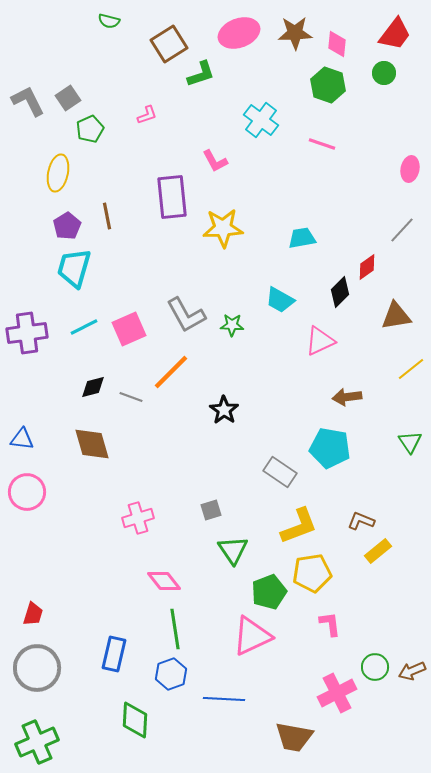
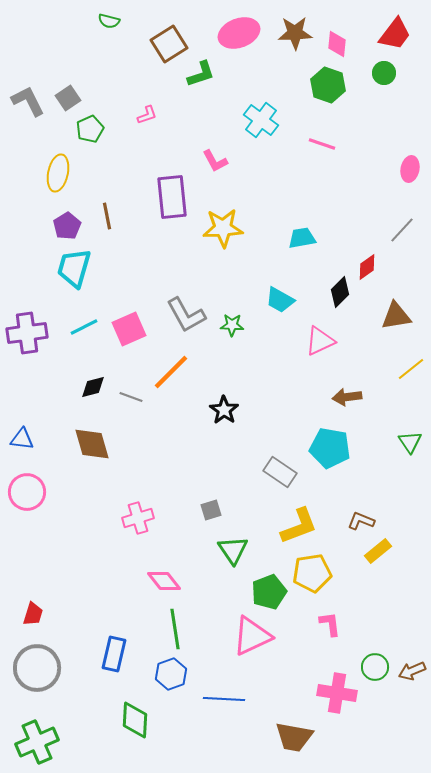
pink cross at (337, 693): rotated 36 degrees clockwise
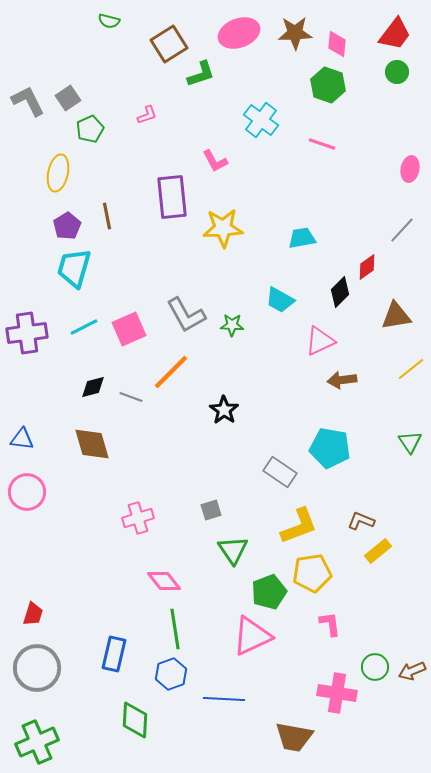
green circle at (384, 73): moved 13 px right, 1 px up
brown arrow at (347, 397): moved 5 px left, 17 px up
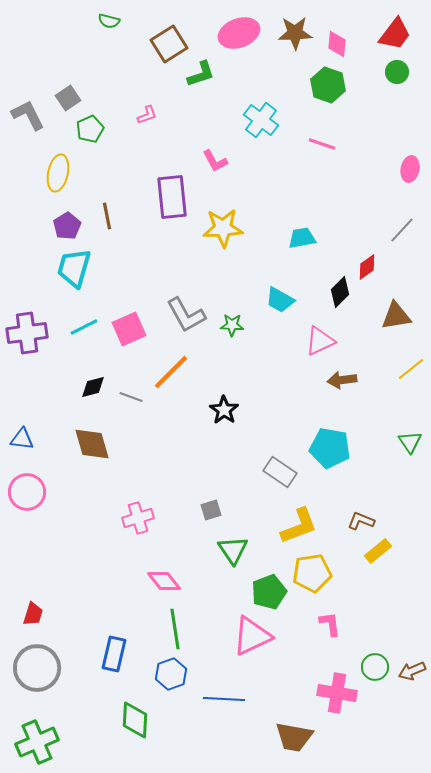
gray L-shape at (28, 101): moved 14 px down
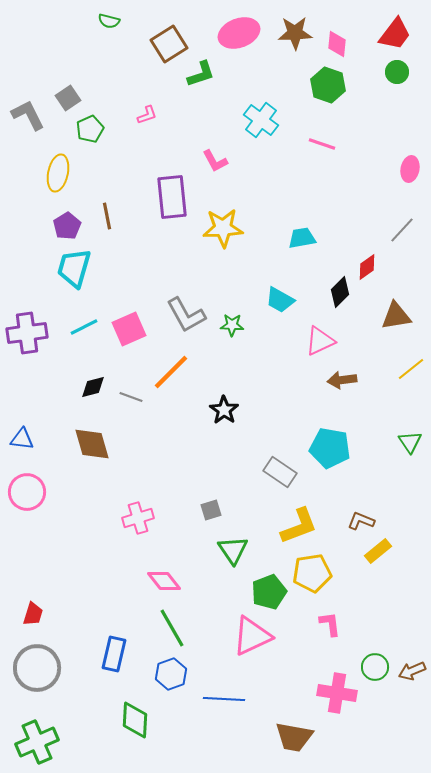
green line at (175, 629): moved 3 px left, 1 px up; rotated 21 degrees counterclockwise
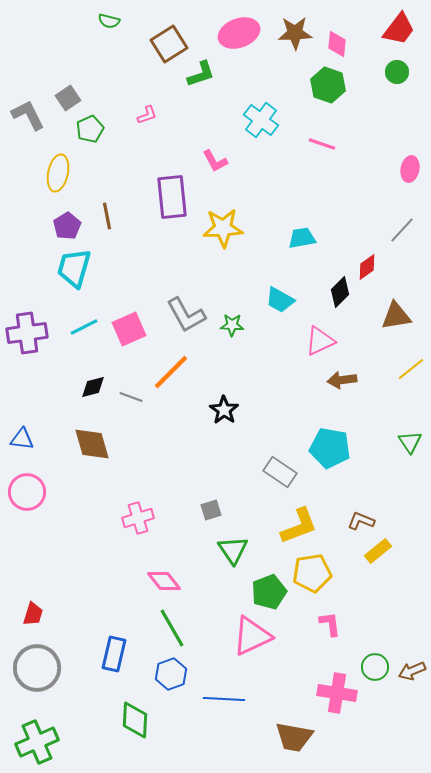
red trapezoid at (395, 34): moved 4 px right, 5 px up
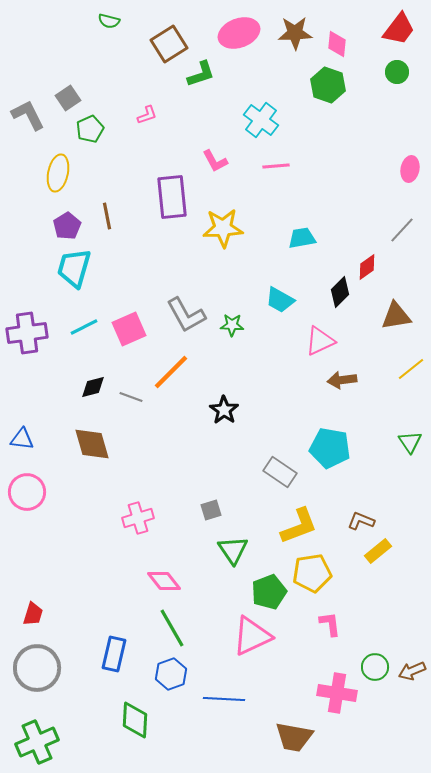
pink line at (322, 144): moved 46 px left, 22 px down; rotated 24 degrees counterclockwise
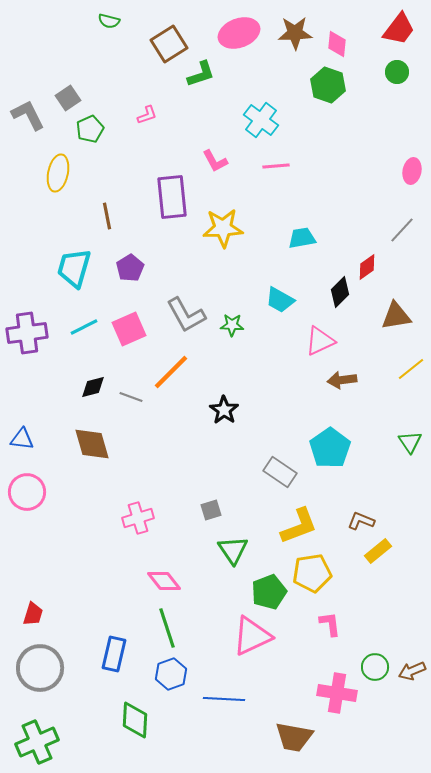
pink ellipse at (410, 169): moved 2 px right, 2 px down
purple pentagon at (67, 226): moved 63 px right, 42 px down
cyan pentagon at (330, 448): rotated 27 degrees clockwise
green line at (172, 628): moved 5 px left; rotated 12 degrees clockwise
gray circle at (37, 668): moved 3 px right
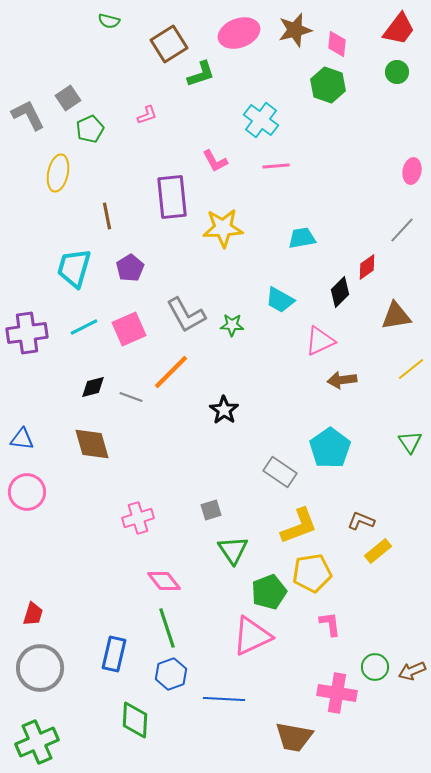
brown star at (295, 33): moved 3 px up; rotated 12 degrees counterclockwise
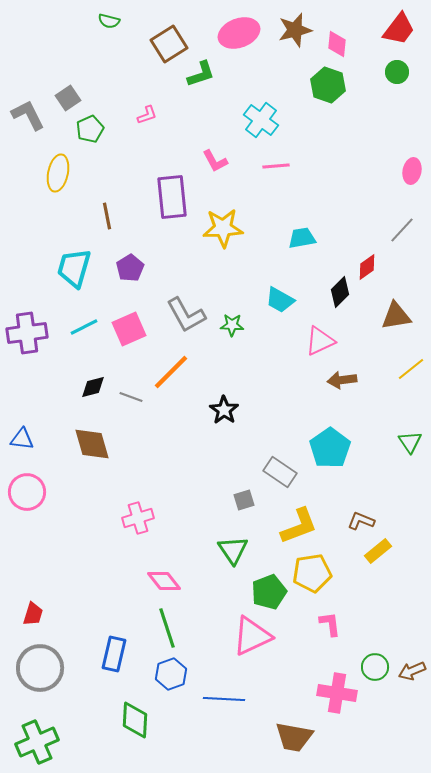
gray square at (211, 510): moved 33 px right, 10 px up
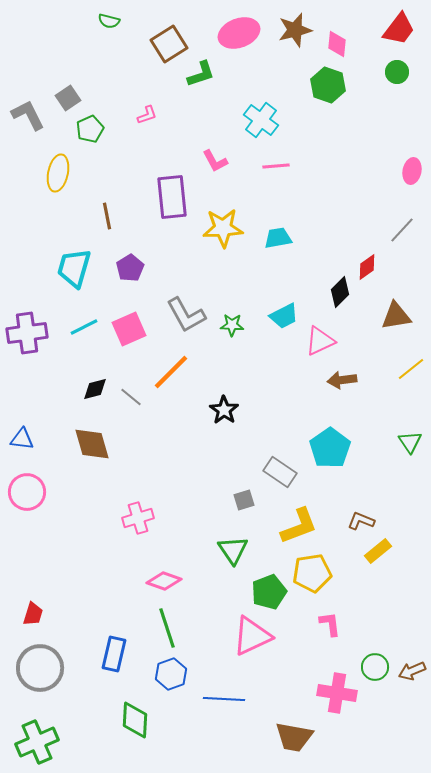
cyan trapezoid at (302, 238): moved 24 px left
cyan trapezoid at (280, 300): moved 4 px right, 16 px down; rotated 56 degrees counterclockwise
black diamond at (93, 387): moved 2 px right, 2 px down
gray line at (131, 397): rotated 20 degrees clockwise
pink diamond at (164, 581): rotated 32 degrees counterclockwise
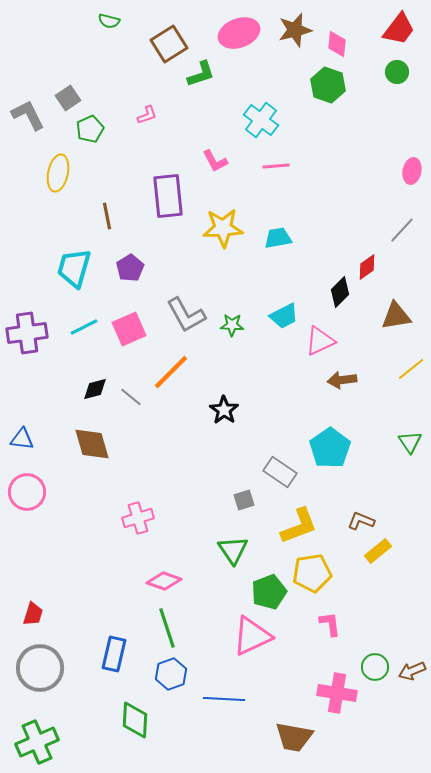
purple rectangle at (172, 197): moved 4 px left, 1 px up
